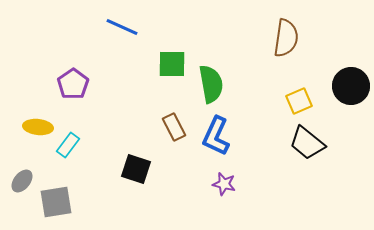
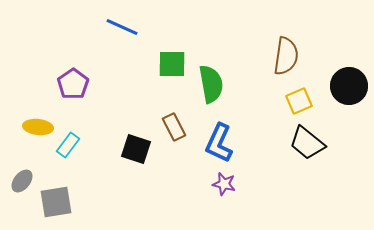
brown semicircle: moved 18 px down
black circle: moved 2 px left
blue L-shape: moved 3 px right, 7 px down
black square: moved 20 px up
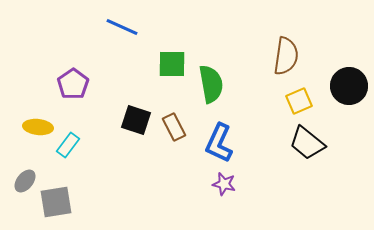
black square: moved 29 px up
gray ellipse: moved 3 px right
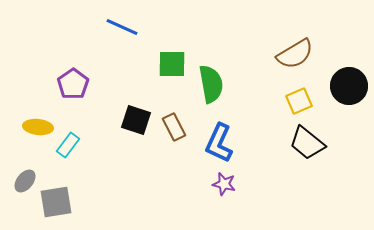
brown semicircle: moved 9 px right, 2 px up; rotated 51 degrees clockwise
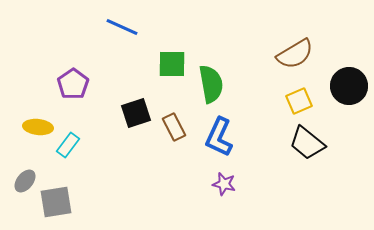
black square: moved 7 px up; rotated 36 degrees counterclockwise
blue L-shape: moved 6 px up
